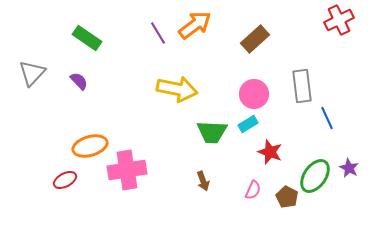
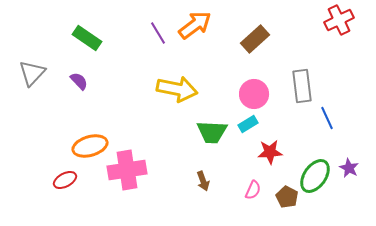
red star: rotated 25 degrees counterclockwise
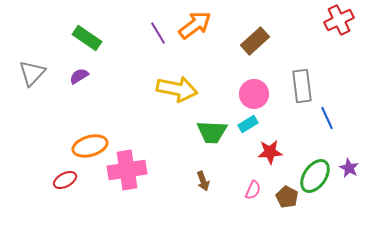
brown rectangle: moved 2 px down
purple semicircle: moved 5 px up; rotated 78 degrees counterclockwise
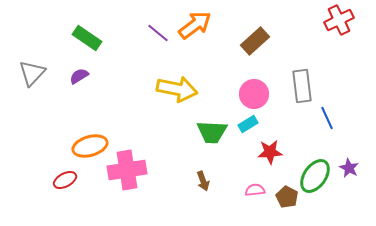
purple line: rotated 20 degrees counterclockwise
pink semicircle: moved 2 px right; rotated 120 degrees counterclockwise
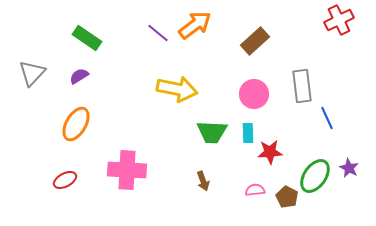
cyan rectangle: moved 9 px down; rotated 60 degrees counterclockwise
orange ellipse: moved 14 px left, 22 px up; rotated 44 degrees counterclockwise
pink cross: rotated 12 degrees clockwise
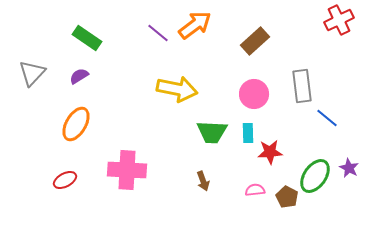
blue line: rotated 25 degrees counterclockwise
